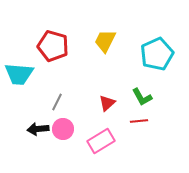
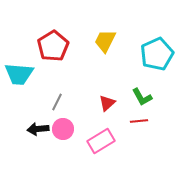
red pentagon: rotated 24 degrees clockwise
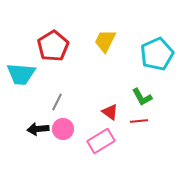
cyan trapezoid: moved 2 px right
red triangle: moved 3 px right, 9 px down; rotated 42 degrees counterclockwise
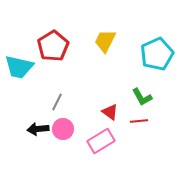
cyan trapezoid: moved 2 px left, 7 px up; rotated 8 degrees clockwise
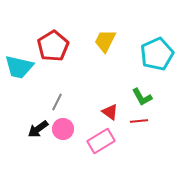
black arrow: rotated 30 degrees counterclockwise
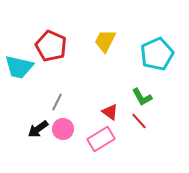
red pentagon: moved 2 px left; rotated 16 degrees counterclockwise
red line: rotated 54 degrees clockwise
pink rectangle: moved 2 px up
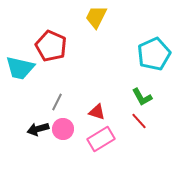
yellow trapezoid: moved 9 px left, 24 px up
cyan pentagon: moved 3 px left
cyan trapezoid: moved 1 px right, 1 px down
red triangle: moved 13 px left; rotated 18 degrees counterclockwise
black arrow: rotated 20 degrees clockwise
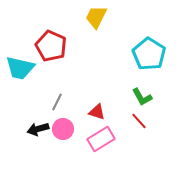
cyan pentagon: moved 5 px left; rotated 16 degrees counterclockwise
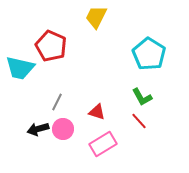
pink rectangle: moved 2 px right, 5 px down
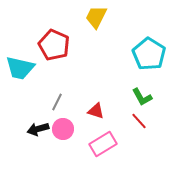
red pentagon: moved 3 px right, 1 px up
red triangle: moved 1 px left, 1 px up
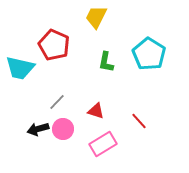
green L-shape: moved 36 px left, 35 px up; rotated 40 degrees clockwise
gray line: rotated 18 degrees clockwise
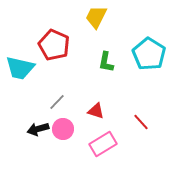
red line: moved 2 px right, 1 px down
